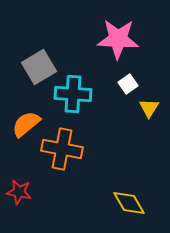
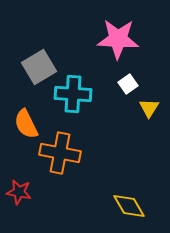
orange semicircle: rotated 76 degrees counterclockwise
orange cross: moved 2 px left, 4 px down
yellow diamond: moved 3 px down
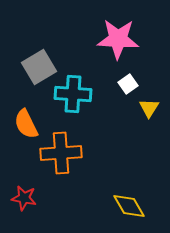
orange cross: moved 1 px right; rotated 15 degrees counterclockwise
red star: moved 5 px right, 6 px down
